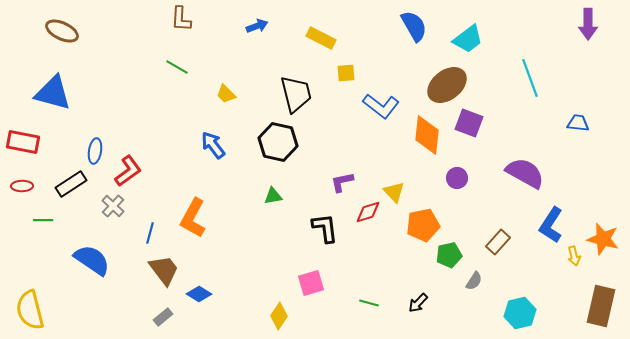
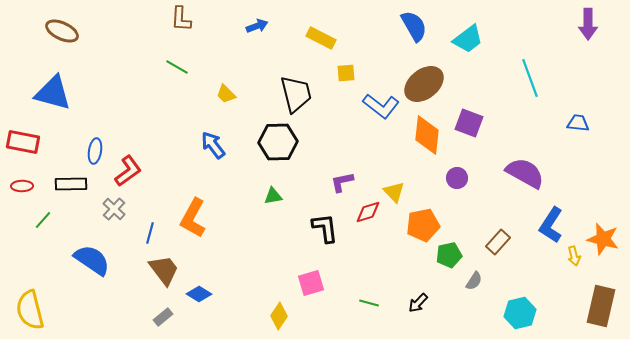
brown ellipse at (447, 85): moved 23 px left, 1 px up
black hexagon at (278, 142): rotated 15 degrees counterclockwise
black rectangle at (71, 184): rotated 32 degrees clockwise
gray cross at (113, 206): moved 1 px right, 3 px down
green line at (43, 220): rotated 48 degrees counterclockwise
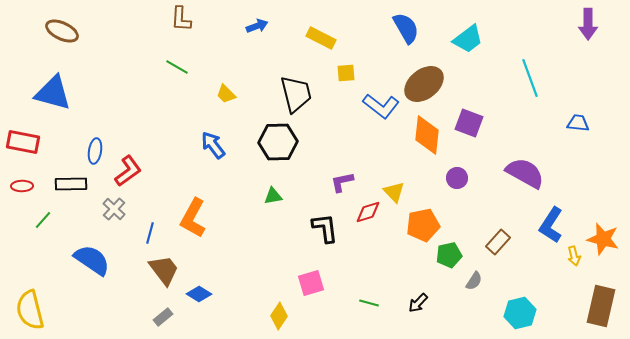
blue semicircle at (414, 26): moved 8 px left, 2 px down
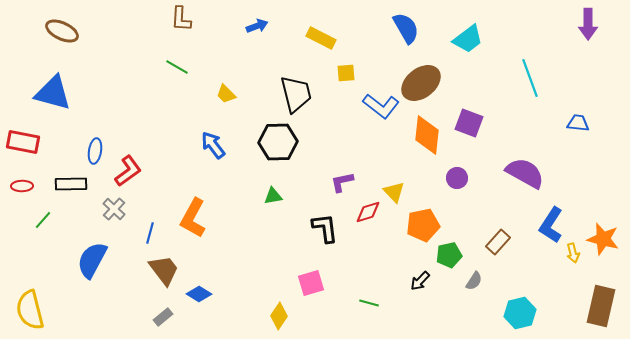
brown ellipse at (424, 84): moved 3 px left, 1 px up
yellow arrow at (574, 256): moved 1 px left, 3 px up
blue semicircle at (92, 260): rotated 96 degrees counterclockwise
black arrow at (418, 303): moved 2 px right, 22 px up
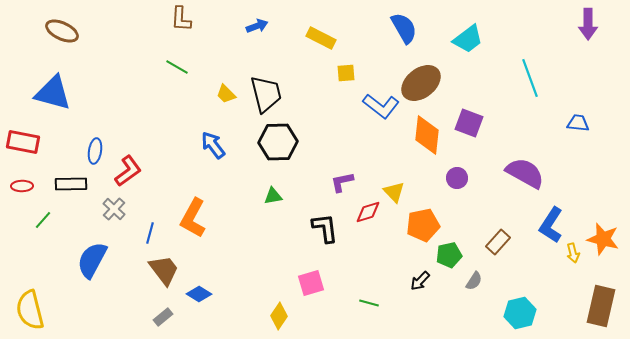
blue semicircle at (406, 28): moved 2 px left
black trapezoid at (296, 94): moved 30 px left
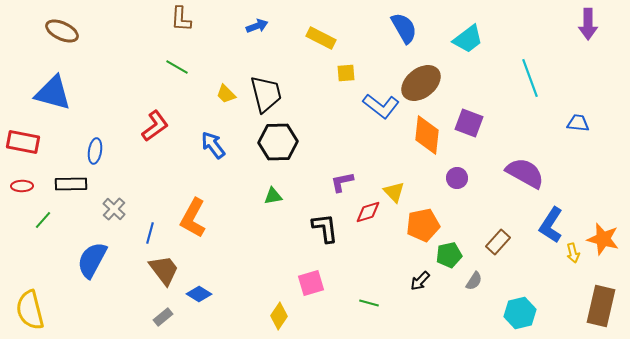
red L-shape at (128, 171): moved 27 px right, 45 px up
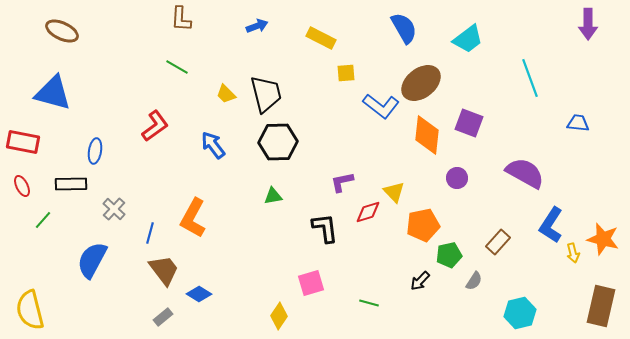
red ellipse at (22, 186): rotated 65 degrees clockwise
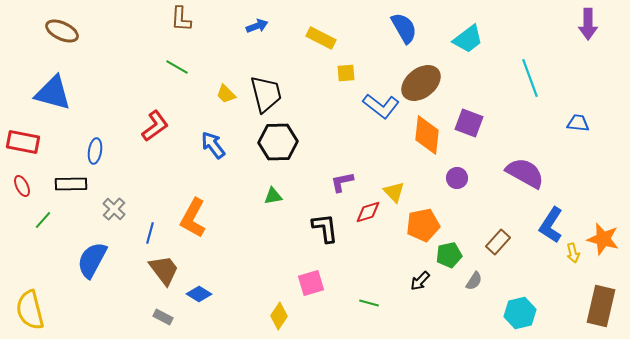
gray rectangle at (163, 317): rotated 66 degrees clockwise
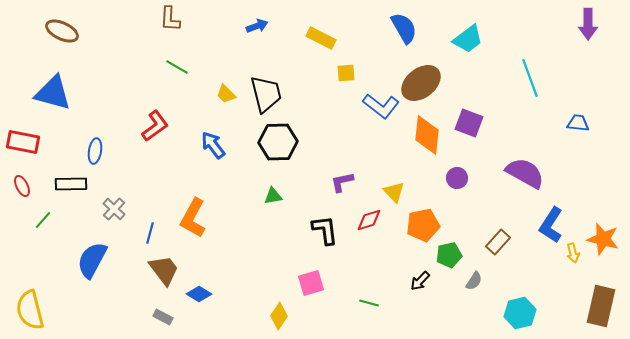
brown L-shape at (181, 19): moved 11 px left
red diamond at (368, 212): moved 1 px right, 8 px down
black L-shape at (325, 228): moved 2 px down
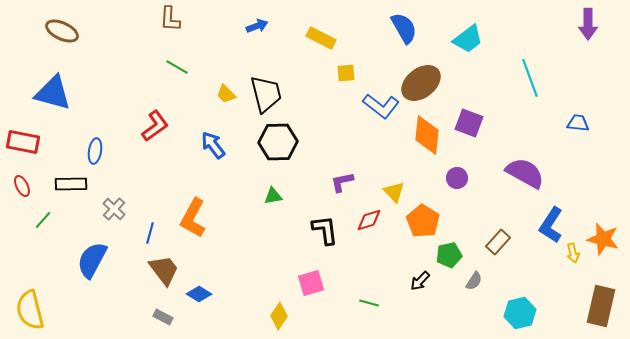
orange pentagon at (423, 225): moved 4 px up; rotated 28 degrees counterclockwise
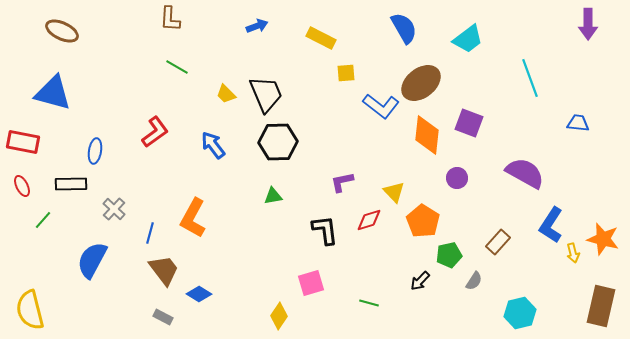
black trapezoid at (266, 94): rotated 9 degrees counterclockwise
red L-shape at (155, 126): moved 6 px down
